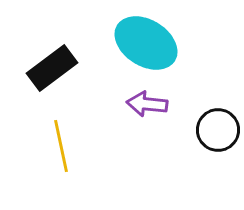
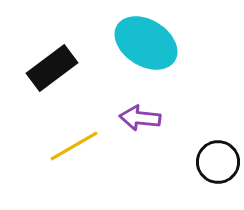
purple arrow: moved 7 px left, 14 px down
black circle: moved 32 px down
yellow line: moved 13 px right; rotated 72 degrees clockwise
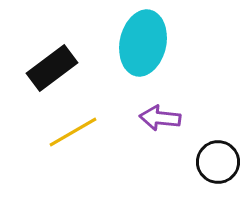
cyan ellipse: moved 3 px left; rotated 70 degrees clockwise
purple arrow: moved 20 px right
yellow line: moved 1 px left, 14 px up
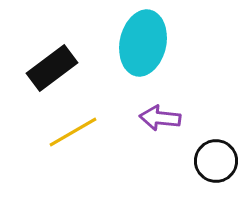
black circle: moved 2 px left, 1 px up
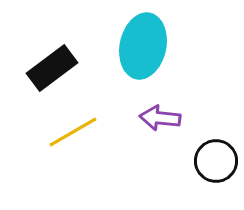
cyan ellipse: moved 3 px down
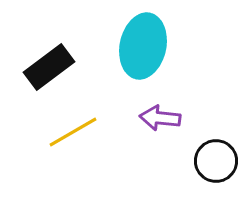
black rectangle: moved 3 px left, 1 px up
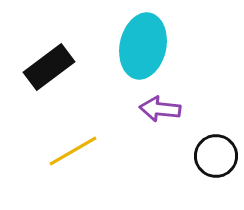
purple arrow: moved 9 px up
yellow line: moved 19 px down
black circle: moved 5 px up
